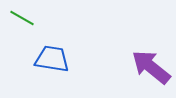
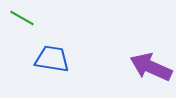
purple arrow: rotated 15 degrees counterclockwise
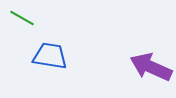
blue trapezoid: moved 2 px left, 3 px up
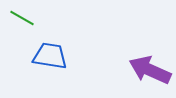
purple arrow: moved 1 px left, 3 px down
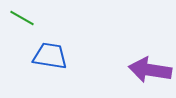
purple arrow: rotated 15 degrees counterclockwise
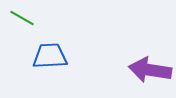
blue trapezoid: rotated 12 degrees counterclockwise
